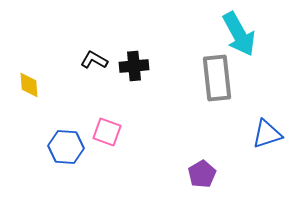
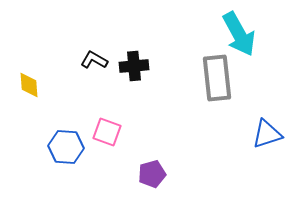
purple pentagon: moved 50 px left; rotated 16 degrees clockwise
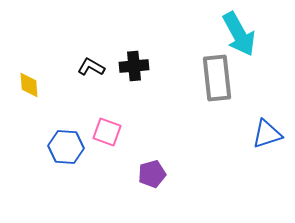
black L-shape: moved 3 px left, 7 px down
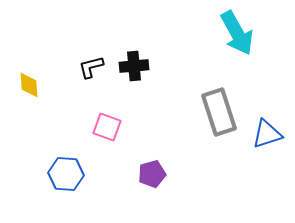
cyan arrow: moved 2 px left, 1 px up
black L-shape: rotated 44 degrees counterclockwise
gray rectangle: moved 2 px right, 34 px down; rotated 12 degrees counterclockwise
pink square: moved 5 px up
blue hexagon: moved 27 px down
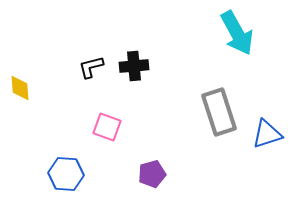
yellow diamond: moved 9 px left, 3 px down
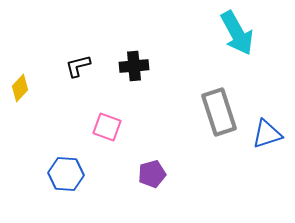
black L-shape: moved 13 px left, 1 px up
yellow diamond: rotated 48 degrees clockwise
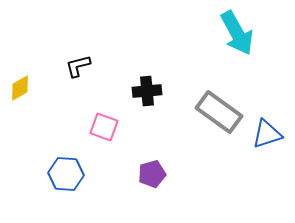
black cross: moved 13 px right, 25 px down
yellow diamond: rotated 16 degrees clockwise
gray rectangle: rotated 36 degrees counterclockwise
pink square: moved 3 px left
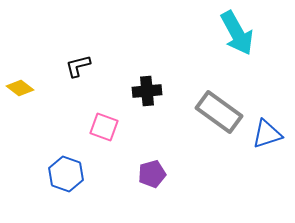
yellow diamond: rotated 68 degrees clockwise
blue hexagon: rotated 16 degrees clockwise
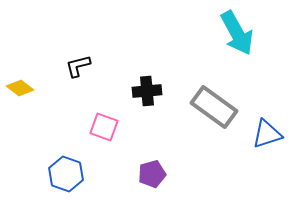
gray rectangle: moved 5 px left, 5 px up
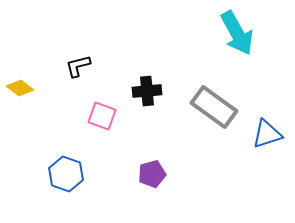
pink square: moved 2 px left, 11 px up
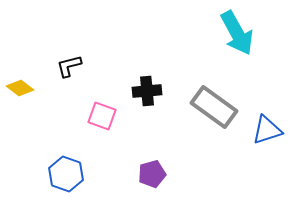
black L-shape: moved 9 px left
blue triangle: moved 4 px up
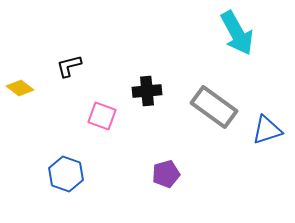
purple pentagon: moved 14 px right
